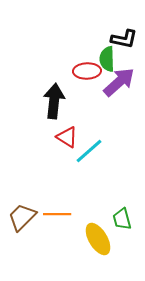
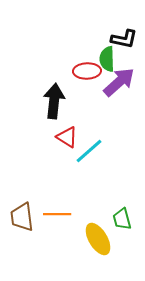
brown trapezoid: rotated 52 degrees counterclockwise
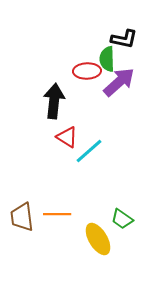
green trapezoid: rotated 40 degrees counterclockwise
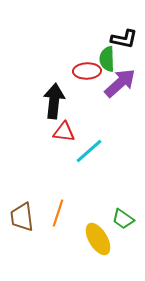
purple arrow: moved 1 px right, 1 px down
red triangle: moved 3 px left, 5 px up; rotated 25 degrees counterclockwise
orange line: moved 1 px right, 1 px up; rotated 72 degrees counterclockwise
green trapezoid: moved 1 px right
